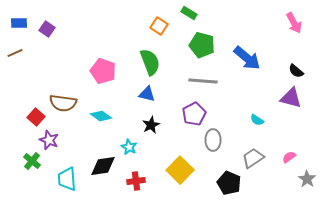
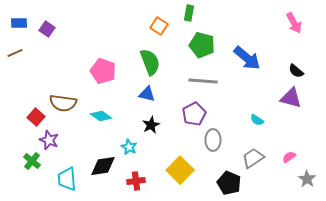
green rectangle: rotated 70 degrees clockwise
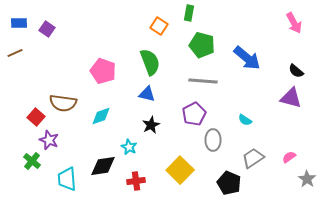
cyan diamond: rotated 55 degrees counterclockwise
cyan semicircle: moved 12 px left
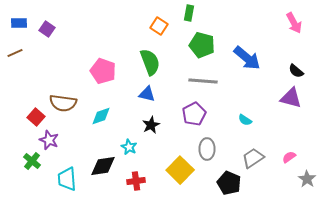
gray ellipse: moved 6 px left, 9 px down
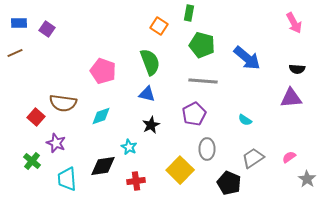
black semicircle: moved 1 px right, 2 px up; rotated 35 degrees counterclockwise
purple triangle: rotated 20 degrees counterclockwise
purple star: moved 7 px right, 3 px down
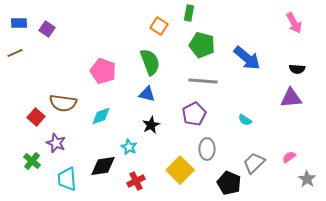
gray trapezoid: moved 1 px right, 5 px down; rotated 10 degrees counterclockwise
red cross: rotated 18 degrees counterclockwise
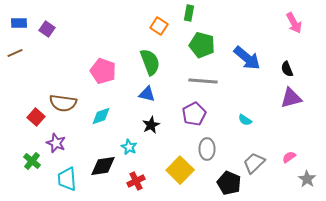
black semicircle: moved 10 px left; rotated 63 degrees clockwise
purple triangle: rotated 10 degrees counterclockwise
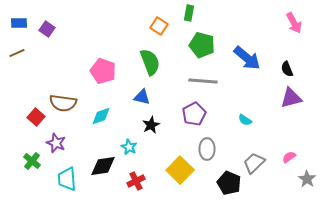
brown line: moved 2 px right
blue triangle: moved 5 px left, 3 px down
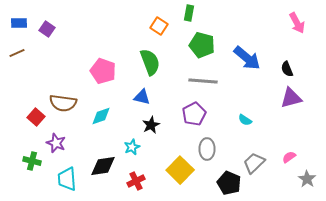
pink arrow: moved 3 px right
cyan star: moved 3 px right; rotated 21 degrees clockwise
green cross: rotated 24 degrees counterclockwise
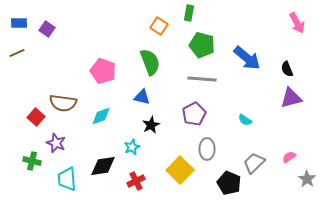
gray line: moved 1 px left, 2 px up
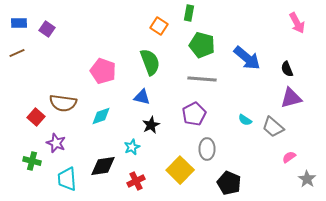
gray trapezoid: moved 19 px right, 36 px up; rotated 95 degrees counterclockwise
